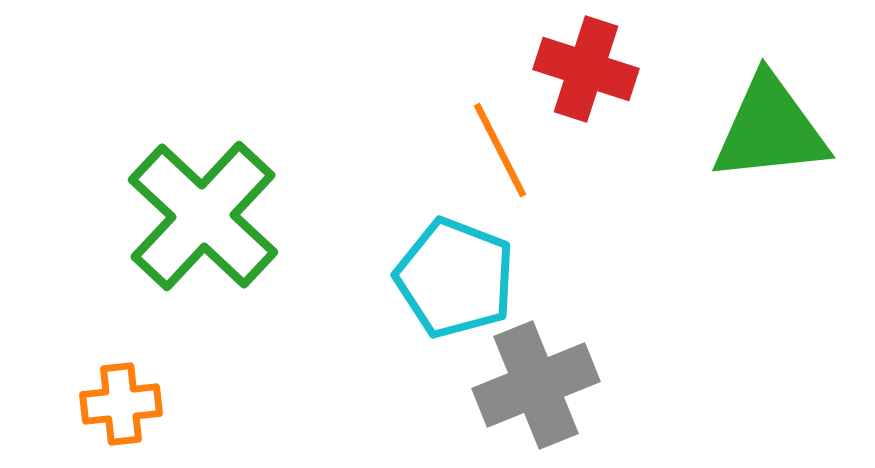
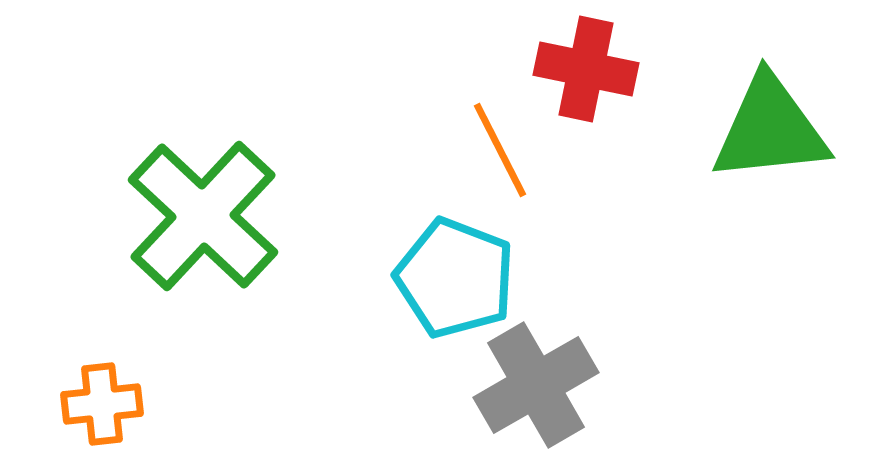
red cross: rotated 6 degrees counterclockwise
gray cross: rotated 8 degrees counterclockwise
orange cross: moved 19 px left
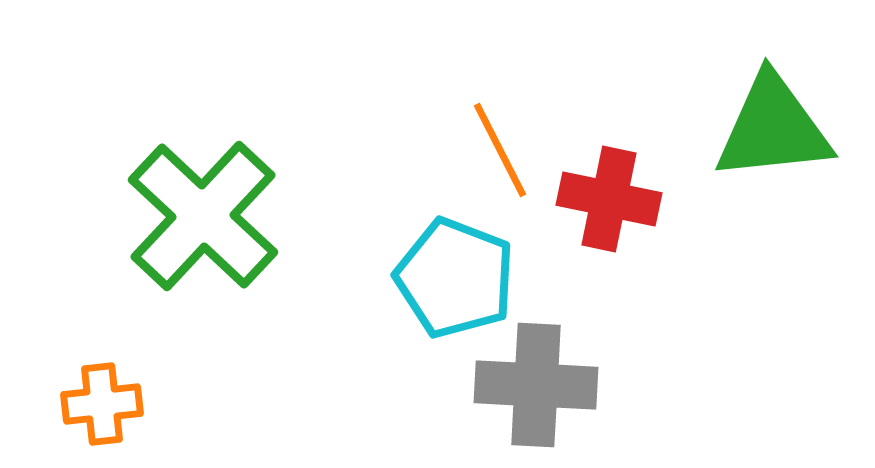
red cross: moved 23 px right, 130 px down
green triangle: moved 3 px right, 1 px up
gray cross: rotated 33 degrees clockwise
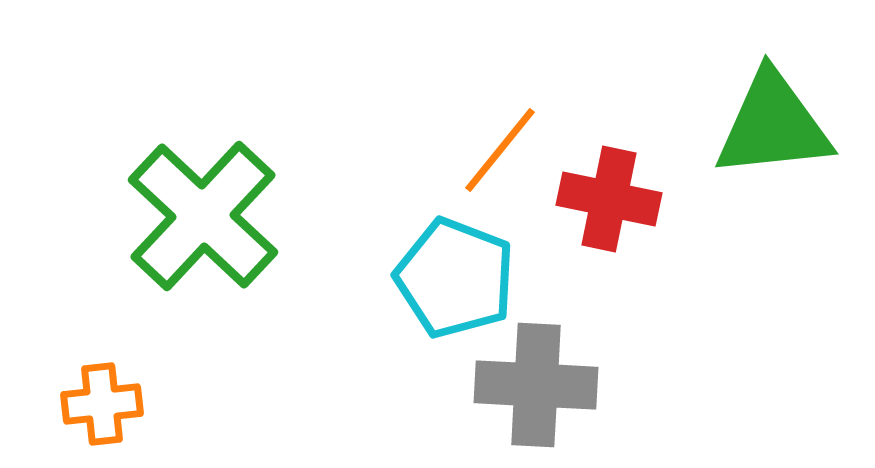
green triangle: moved 3 px up
orange line: rotated 66 degrees clockwise
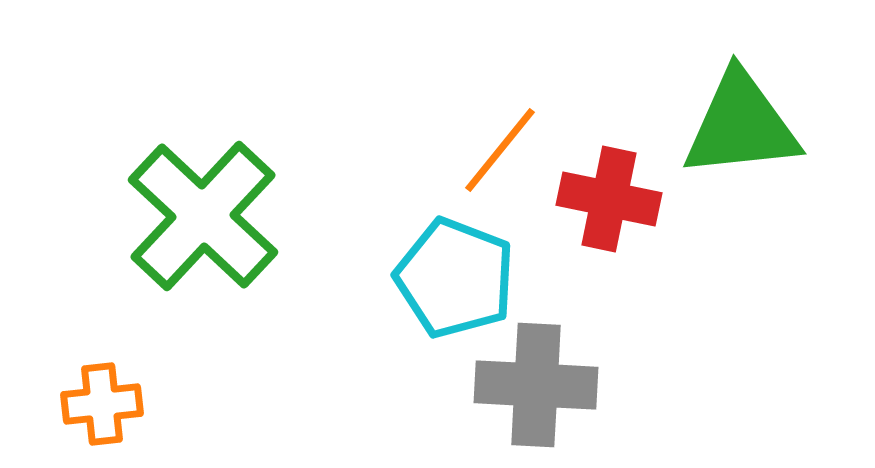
green triangle: moved 32 px left
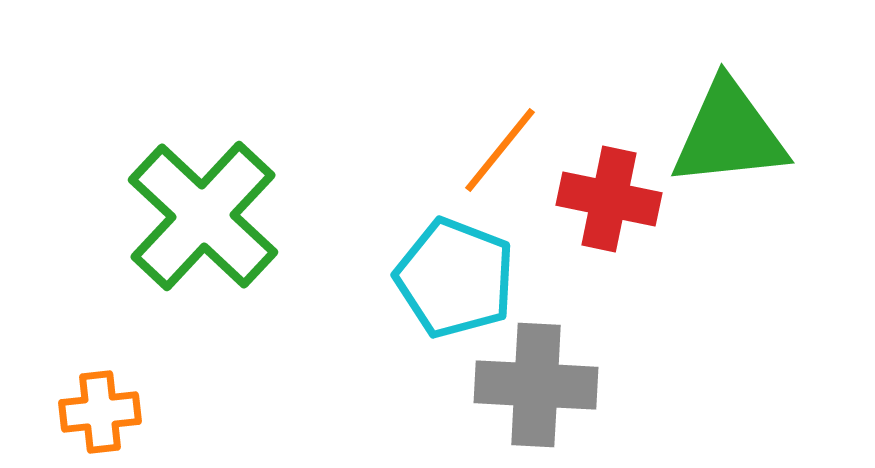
green triangle: moved 12 px left, 9 px down
orange cross: moved 2 px left, 8 px down
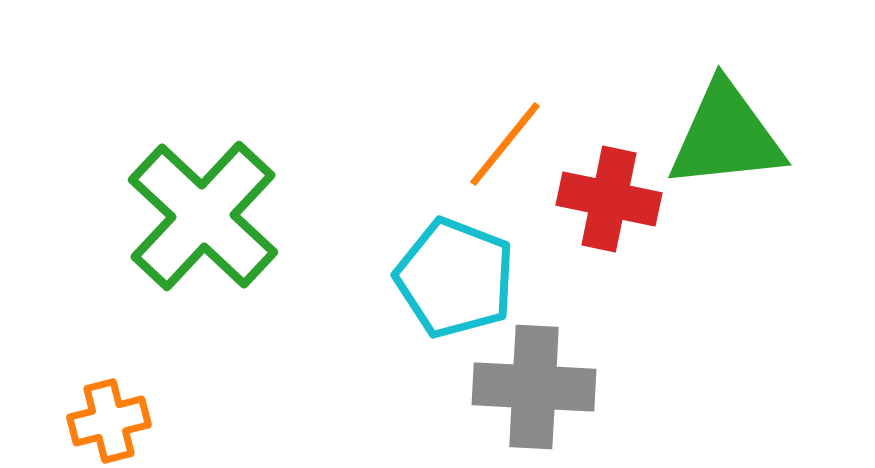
green triangle: moved 3 px left, 2 px down
orange line: moved 5 px right, 6 px up
gray cross: moved 2 px left, 2 px down
orange cross: moved 9 px right, 9 px down; rotated 8 degrees counterclockwise
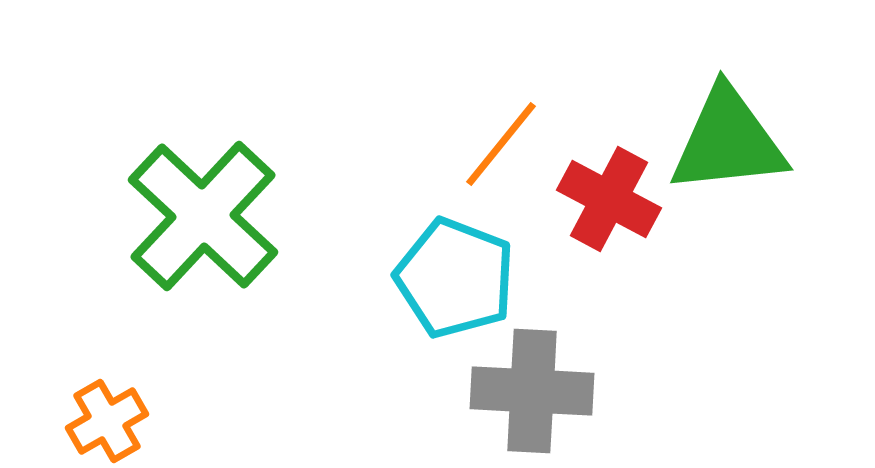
green triangle: moved 2 px right, 5 px down
orange line: moved 4 px left
red cross: rotated 16 degrees clockwise
gray cross: moved 2 px left, 4 px down
orange cross: moved 2 px left; rotated 16 degrees counterclockwise
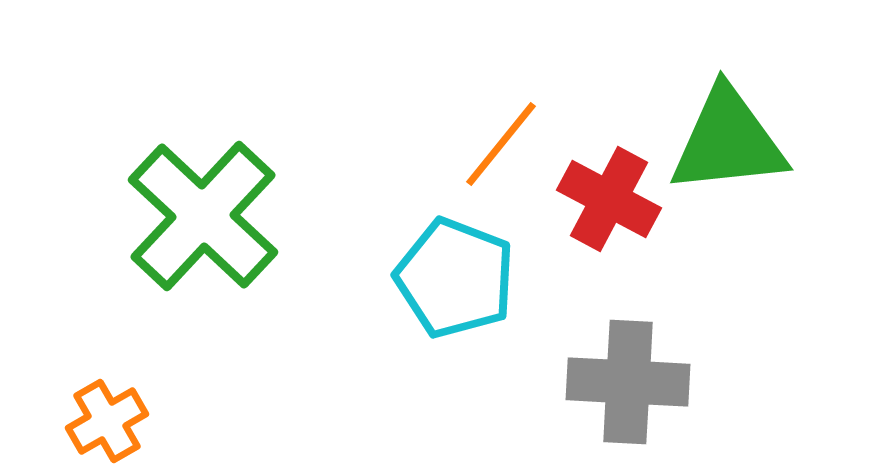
gray cross: moved 96 px right, 9 px up
